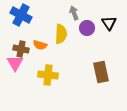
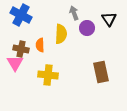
black triangle: moved 4 px up
orange semicircle: rotated 72 degrees clockwise
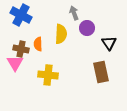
black triangle: moved 24 px down
orange semicircle: moved 2 px left, 1 px up
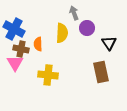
blue cross: moved 7 px left, 14 px down
yellow semicircle: moved 1 px right, 1 px up
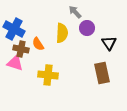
gray arrow: moved 1 px right, 1 px up; rotated 24 degrees counterclockwise
orange semicircle: rotated 32 degrees counterclockwise
pink triangle: rotated 42 degrees counterclockwise
brown rectangle: moved 1 px right, 1 px down
